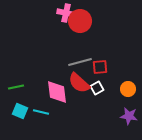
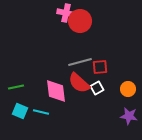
pink diamond: moved 1 px left, 1 px up
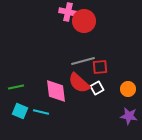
pink cross: moved 2 px right, 1 px up
red circle: moved 4 px right
gray line: moved 3 px right, 1 px up
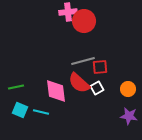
pink cross: rotated 18 degrees counterclockwise
cyan square: moved 1 px up
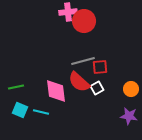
red semicircle: moved 1 px up
orange circle: moved 3 px right
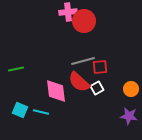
green line: moved 18 px up
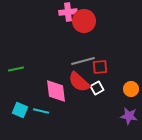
cyan line: moved 1 px up
